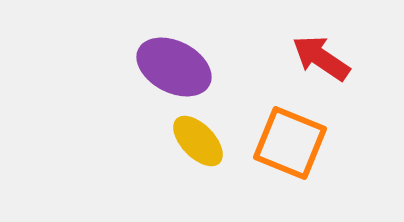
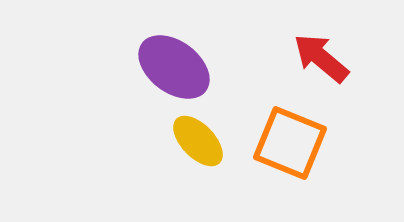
red arrow: rotated 6 degrees clockwise
purple ellipse: rotated 10 degrees clockwise
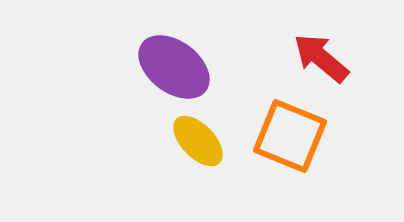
orange square: moved 7 px up
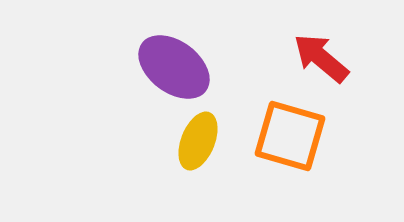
orange square: rotated 6 degrees counterclockwise
yellow ellipse: rotated 66 degrees clockwise
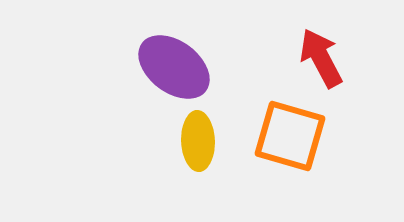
red arrow: rotated 22 degrees clockwise
yellow ellipse: rotated 24 degrees counterclockwise
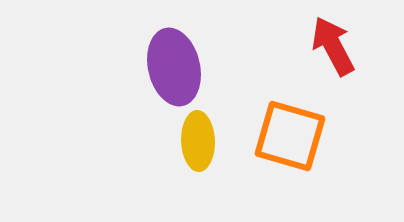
red arrow: moved 12 px right, 12 px up
purple ellipse: rotated 40 degrees clockwise
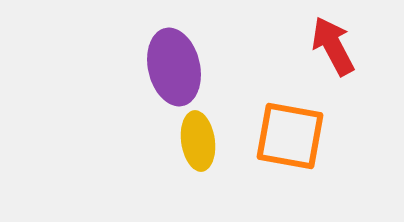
orange square: rotated 6 degrees counterclockwise
yellow ellipse: rotated 6 degrees counterclockwise
